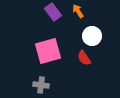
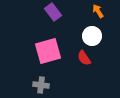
orange arrow: moved 20 px right
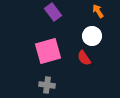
gray cross: moved 6 px right
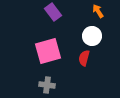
red semicircle: rotated 49 degrees clockwise
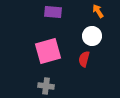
purple rectangle: rotated 48 degrees counterclockwise
red semicircle: moved 1 px down
gray cross: moved 1 px left, 1 px down
